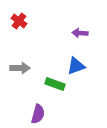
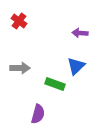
blue triangle: rotated 24 degrees counterclockwise
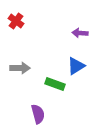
red cross: moved 3 px left
blue triangle: rotated 12 degrees clockwise
purple semicircle: rotated 30 degrees counterclockwise
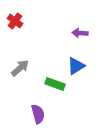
red cross: moved 1 px left
gray arrow: rotated 42 degrees counterclockwise
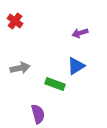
purple arrow: rotated 21 degrees counterclockwise
gray arrow: rotated 30 degrees clockwise
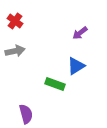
purple arrow: rotated 21 degrees counterclockwise
gray arrow: moved 5 px left, 17 px up
purple semicircle: moved 12 px left
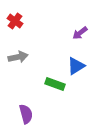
gray arrow: moved 3 px right, 6 px down
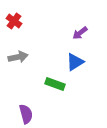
red cross: moved 1 px left
blue triangle: moved 1 px left, 4 px up
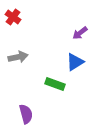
red cross: moved 1 px left, 4 px up
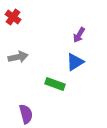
purple arrow: moved 1 px left, 2 px down; rotated 21 degrees counterclockwise
